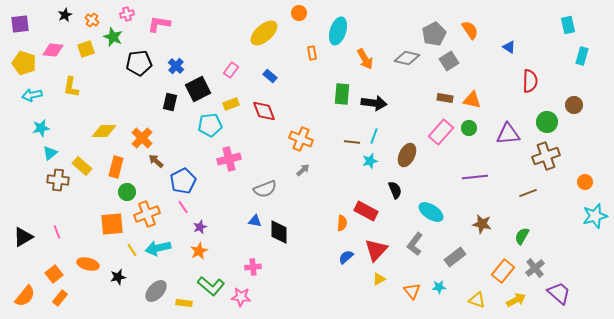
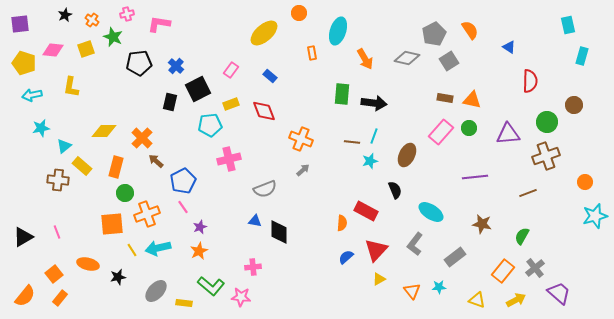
cyan triangle at (50, 153): moved 14 px right, 7 px up
green circle at (127, 192): moved 2 px left, 1 px down
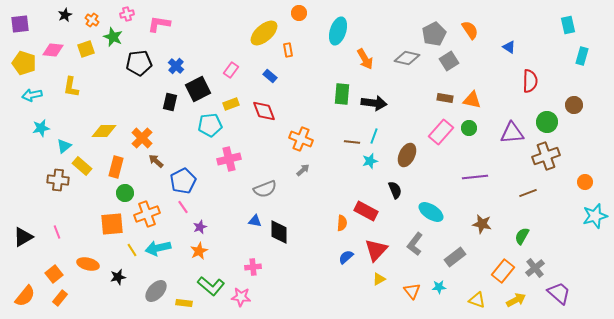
orange rectangle at (312, 53): moved 24 px left, 3 px up
purple triangle at (508, 134): moved 4 px right, 1 px up
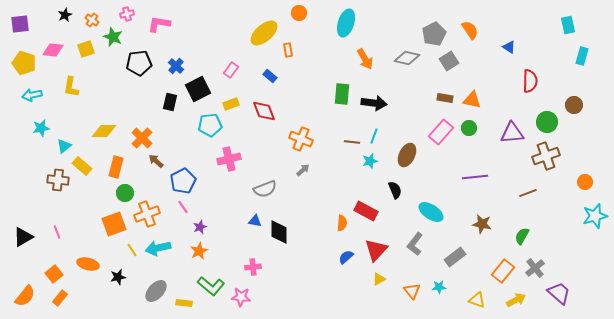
cyan ellipse at (338, 31): moved 8 px right, 8 px up
orange square at (112, 224): moved 2 px right; rotated 15 degrees counterclockwise
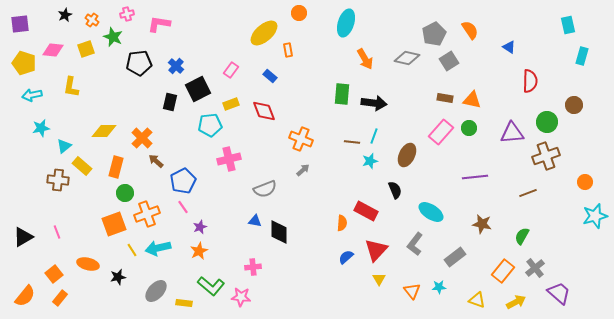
yellow triangle at (379, 279): rotated 32 degrees counterclockwise
yellow arrow at (516, 300): moved 2 px down
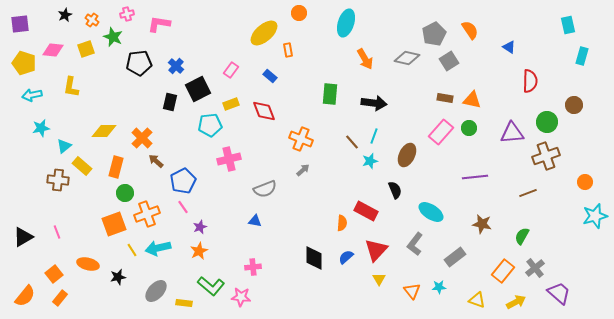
green rectangle at (342, 94): moved 12 px left
brown line at (352, 142): rotated 42 degrees clockwise
black diamond at (279, 232): moved 35 px right, 26 px down
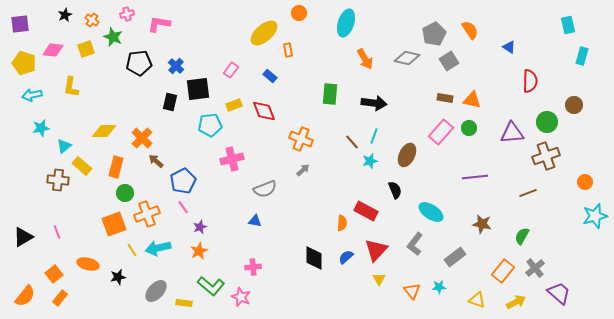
black square at (198, 89): rotated 20 degrees clockwise
yellow rectangle at (231, 104): moved 3 px right, 1 px down
pink cross at (229, 159): moved 3 px right
pink star at (241, 297): rotated 18 degrees clockwise
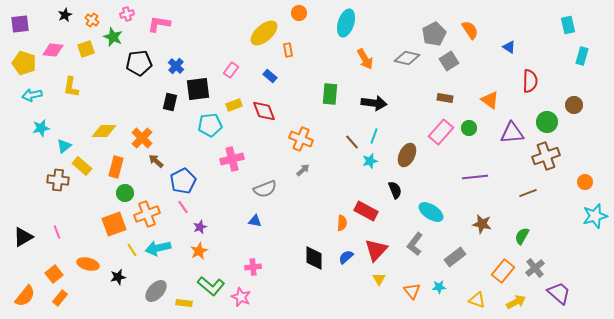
orange triangle at (472, 100): moved 18 px right; rotated 24 degrees clockwise
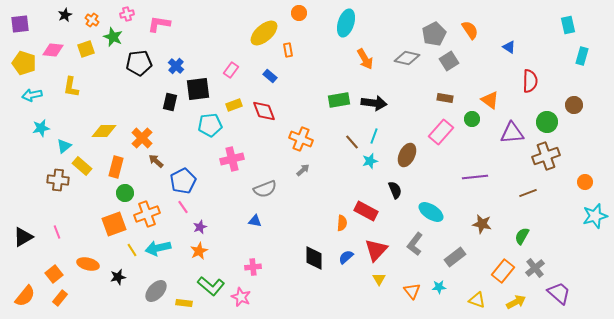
green rectangle at (330, 94): moved 9 px right, 6 px down; rotated 75 degrees clockwise
green circle at (469, 128): moved 3 px right, 9 px up
